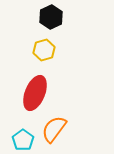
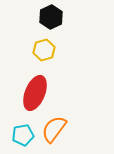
cyan pentagon: moved 5 px up; rotated 25 degrees clockwise
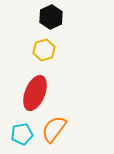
cyan pentagon: moved 1 px left, 1 px up
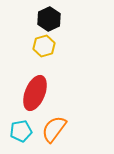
black hexagon: moved 2 px left, 2 px down
yellow hexagon: moved 4 px up
cyan pentagon: moved 1 px left, 3 px up
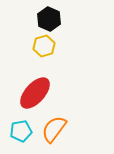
black hexagon: rotated 10 degrees counterclockwise
red ellipse: rotated 20 degrees clockwise
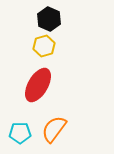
red ellipse: moved 3 px right, 8 px up; rotated 12 degrees counterclockwise
cyan pentagon: moved 1 px left, 2 px down; rotated 10 degrees clockwise
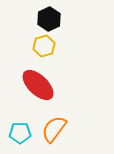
black hexagon: rotated 10 degrees clockwise
red ellipse: rotated 76 degrees counterclockwise
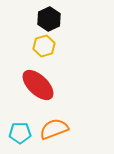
orange semicircle: rotated 32 degrees clockwise
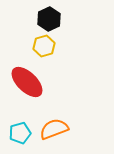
red ellipse: moved 11 px left, 3 px up
cyan pentagon: rotated 15 degrees counterclockwise
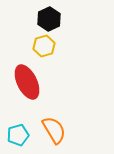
red ellipse: rotated 20 degrees clockwise
orange semicircle: moved 1 px down; rotated 80 degrees clockwise
cyan pentagon: moved 2 px left, 2 px down
